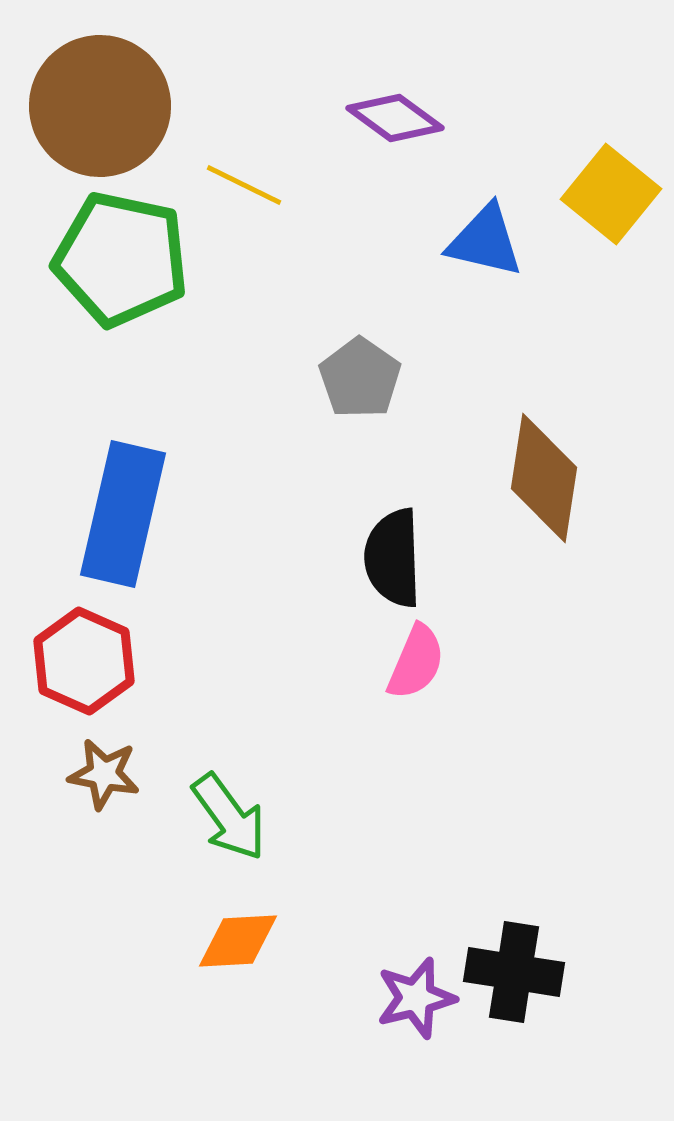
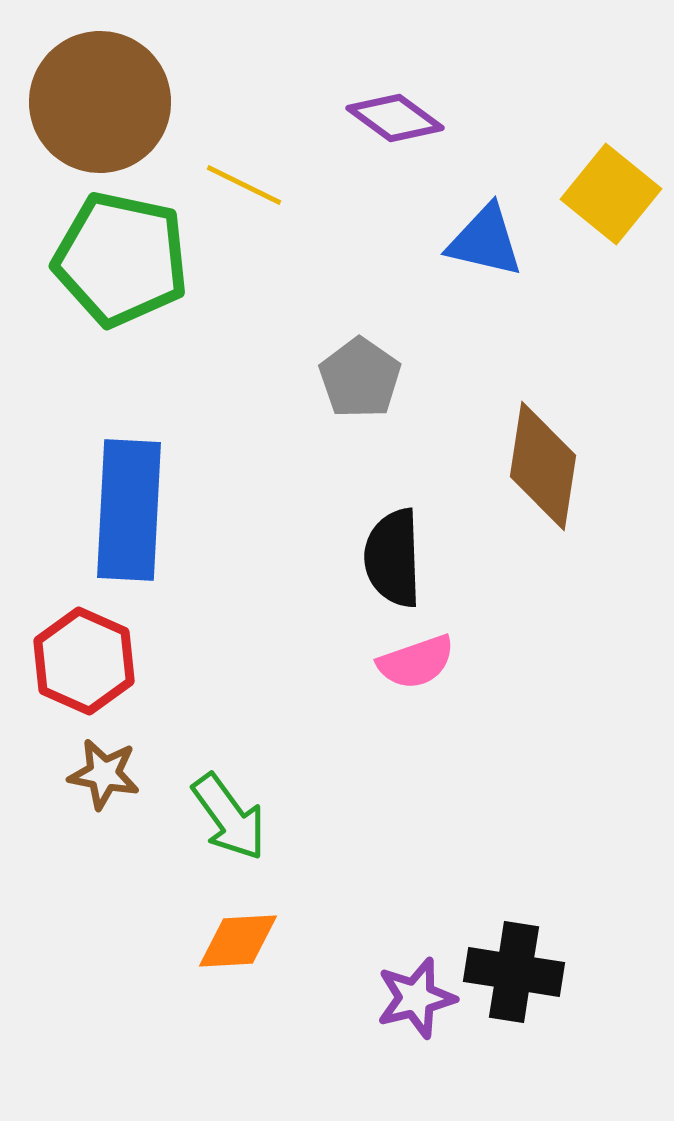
brown circle: moved 4 px up
brown diamond: moved 1 px left, 12 px up
blue rectangle: moved 6 px right, 4 px up; rotated 10 degrees counterclockwise
pink semicircle: rotated 48 degrees clockwise
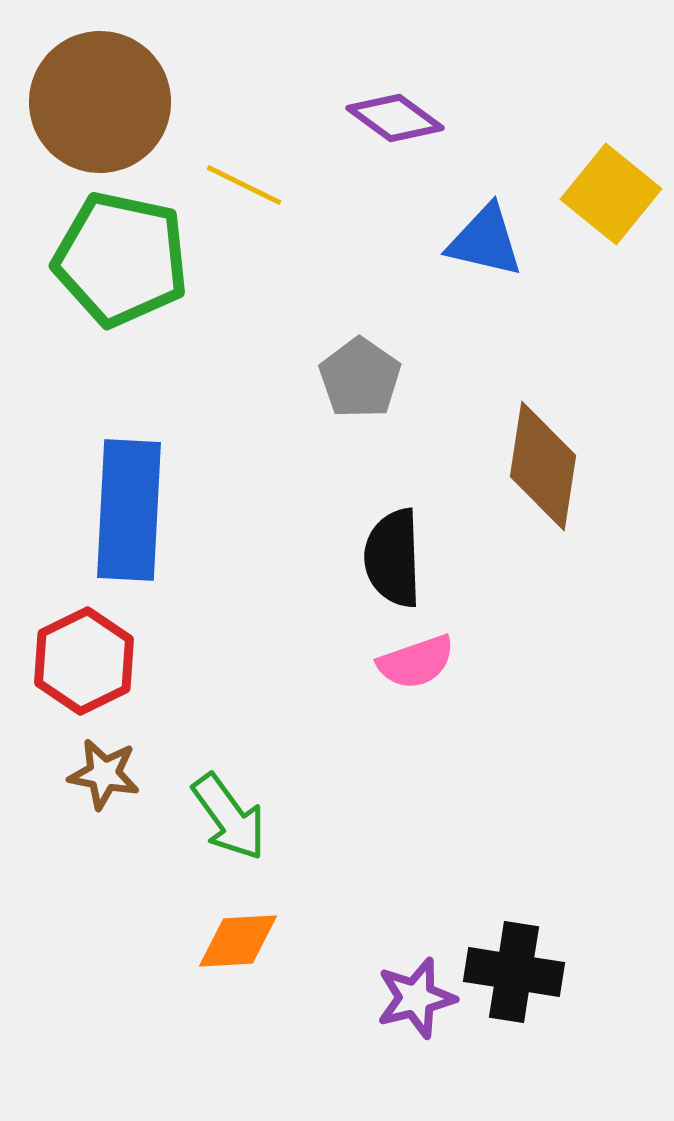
red hexagon: rotated 10 degrees clockwise
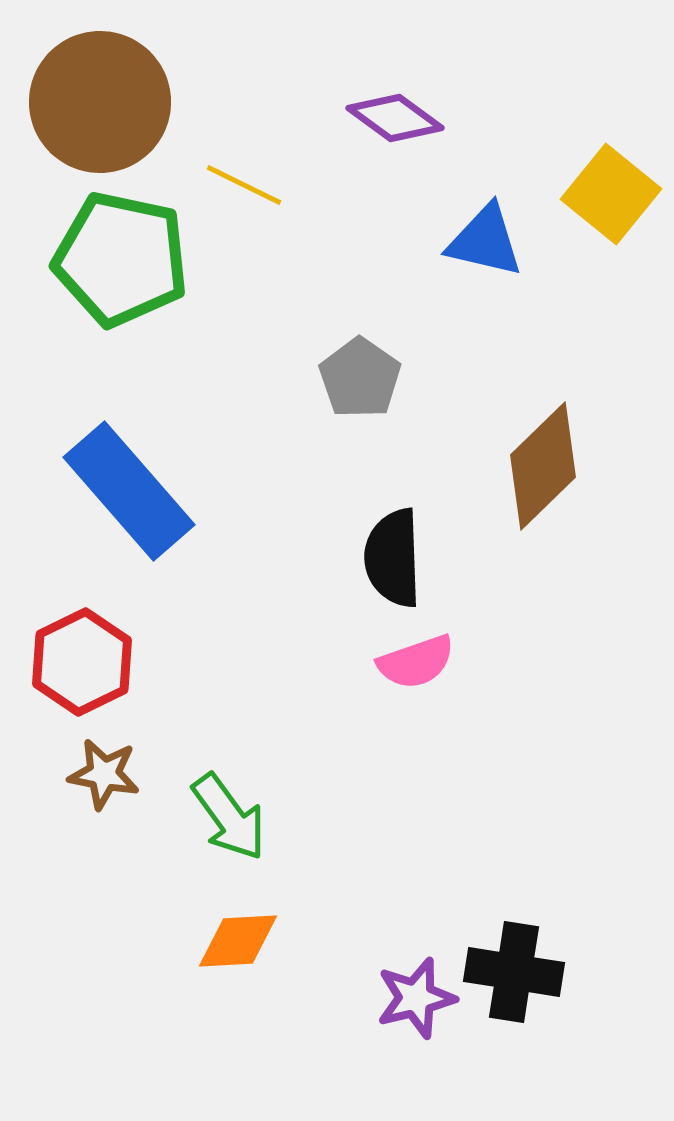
brown diamond: rotated 37 degrees clockwise
blue rectangle: moved 19 px up; rotated 44 degrees counterclockwise
red hexagon: moved 2 px left, 1 px down
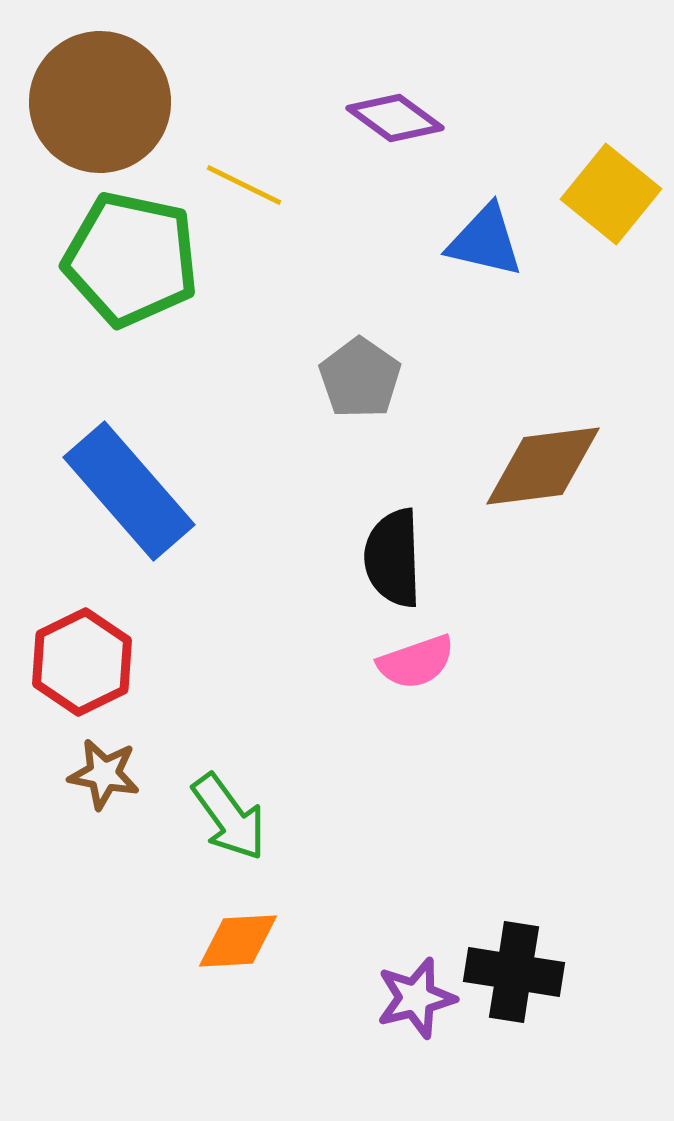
green pentagon: moved 10 px right
brown diamond: rotated 37 degrees clockwise
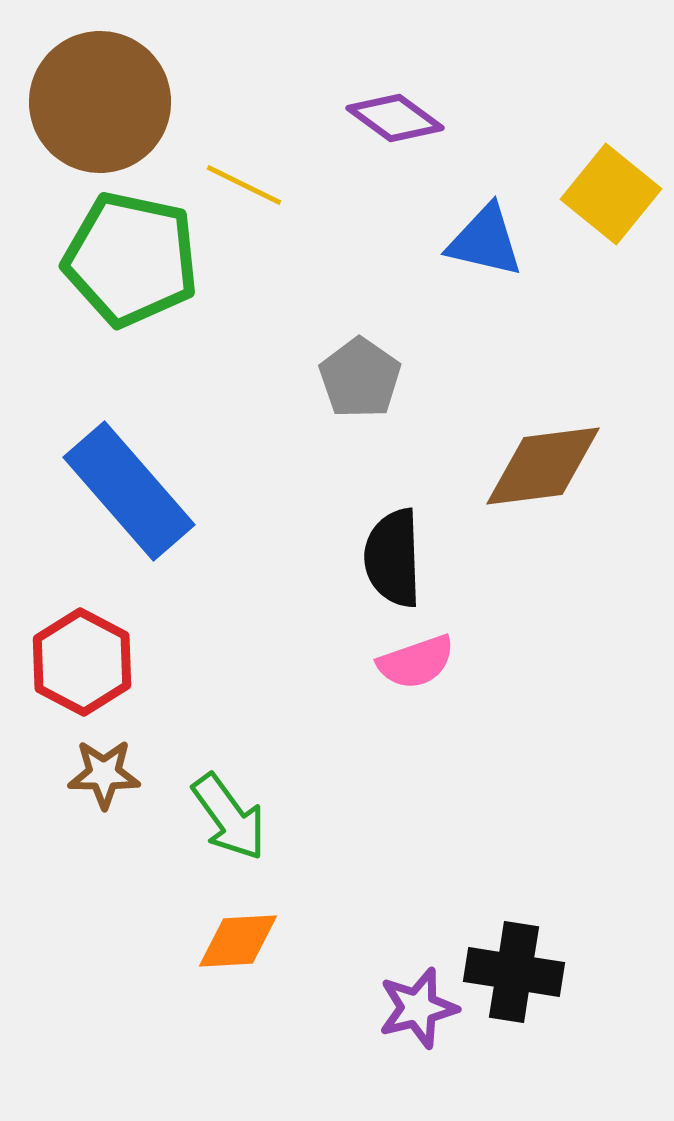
red hexagon: rotated 6 degrees counterclockwise
brown star: rotated 10 degrees counterclockwise
purple star: moved 2 px right, 10 px down
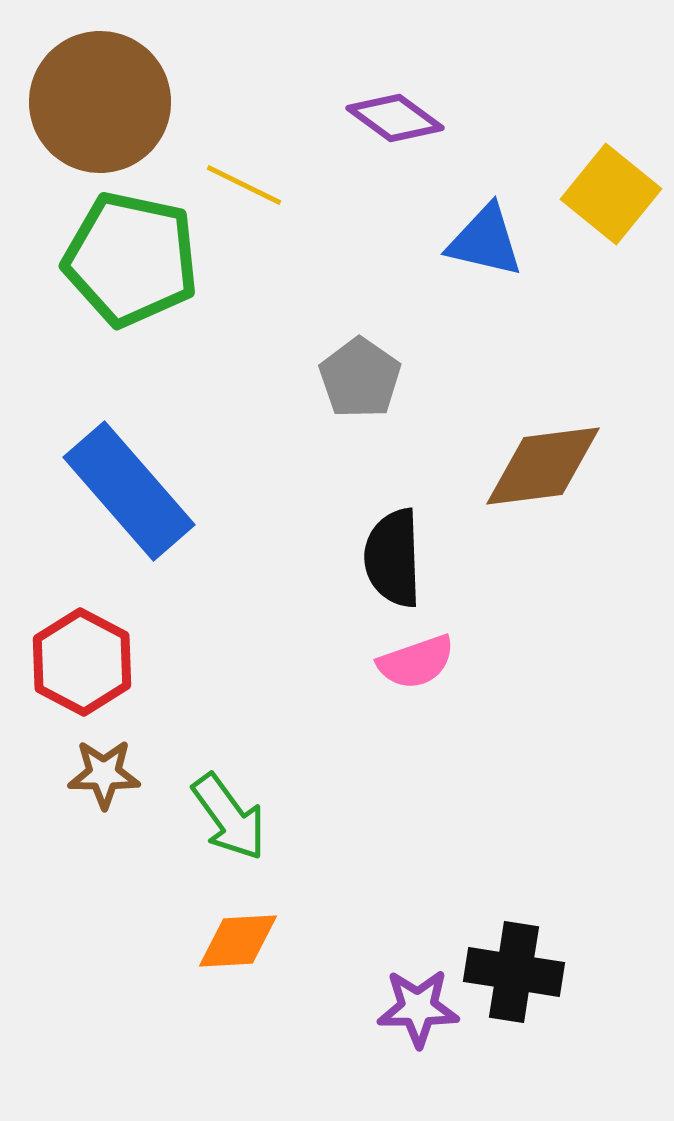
purple star: rotated 14 degrees clockwise
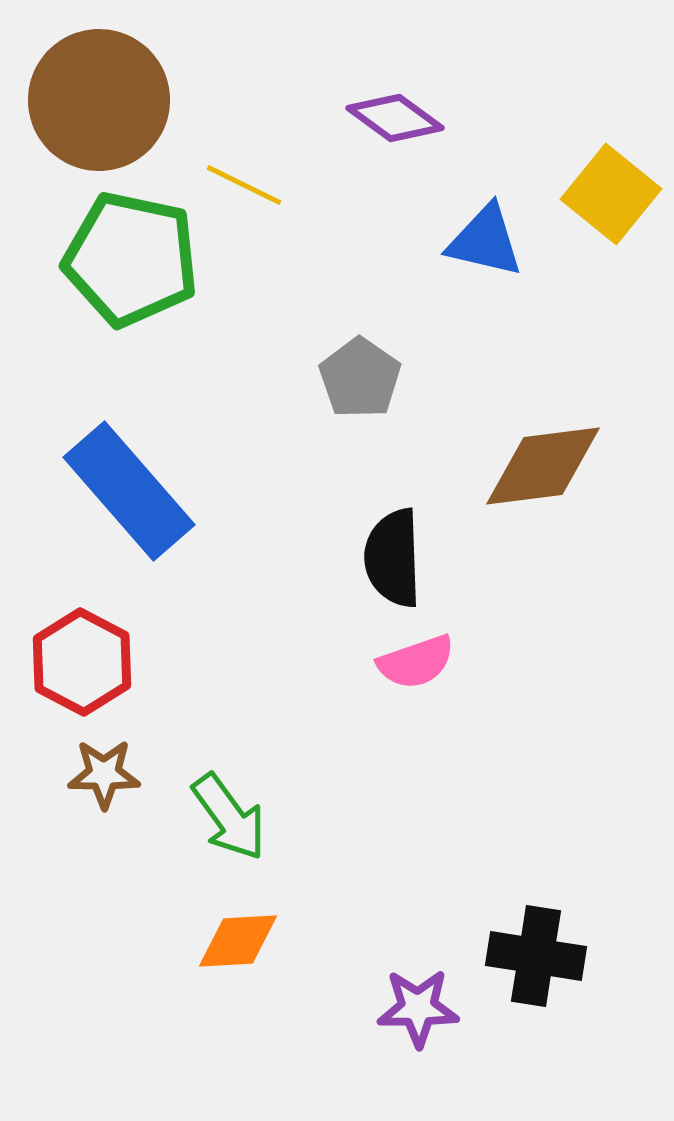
brown circle: moved 1 px left, 2 px up
black cross: moved 22 px right, 16 px up
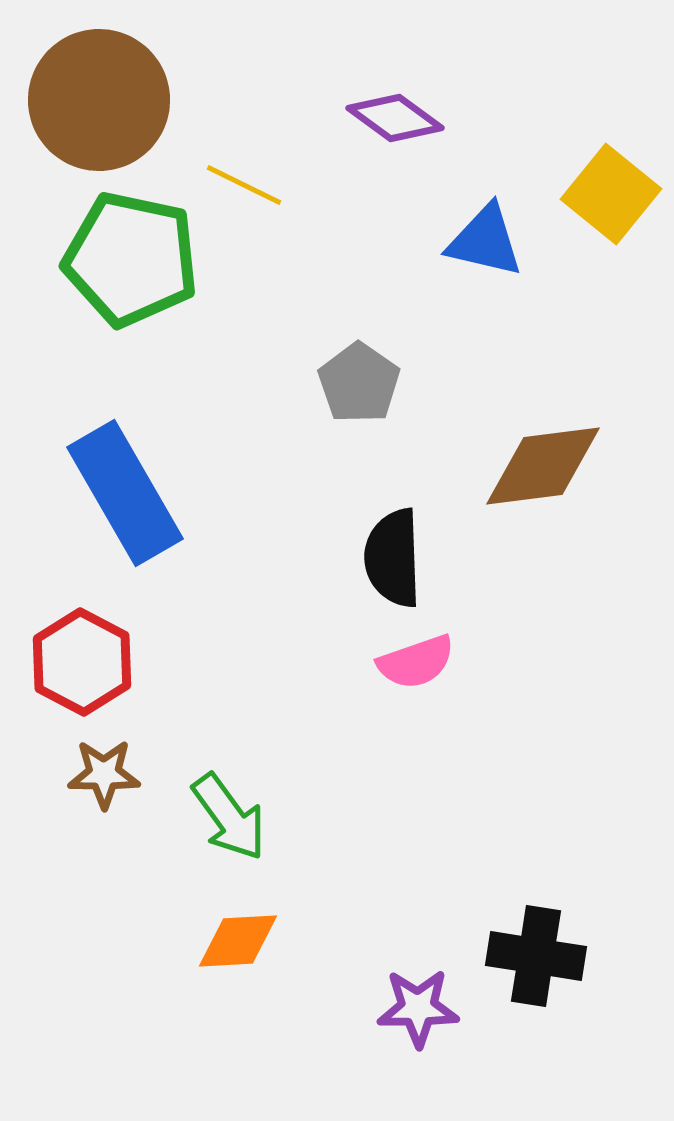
gray pentagon: moved 1 px left, 5 px down
blue rectangle: moved 4 px left, 2 px down; rotated 11 degrees clockwise
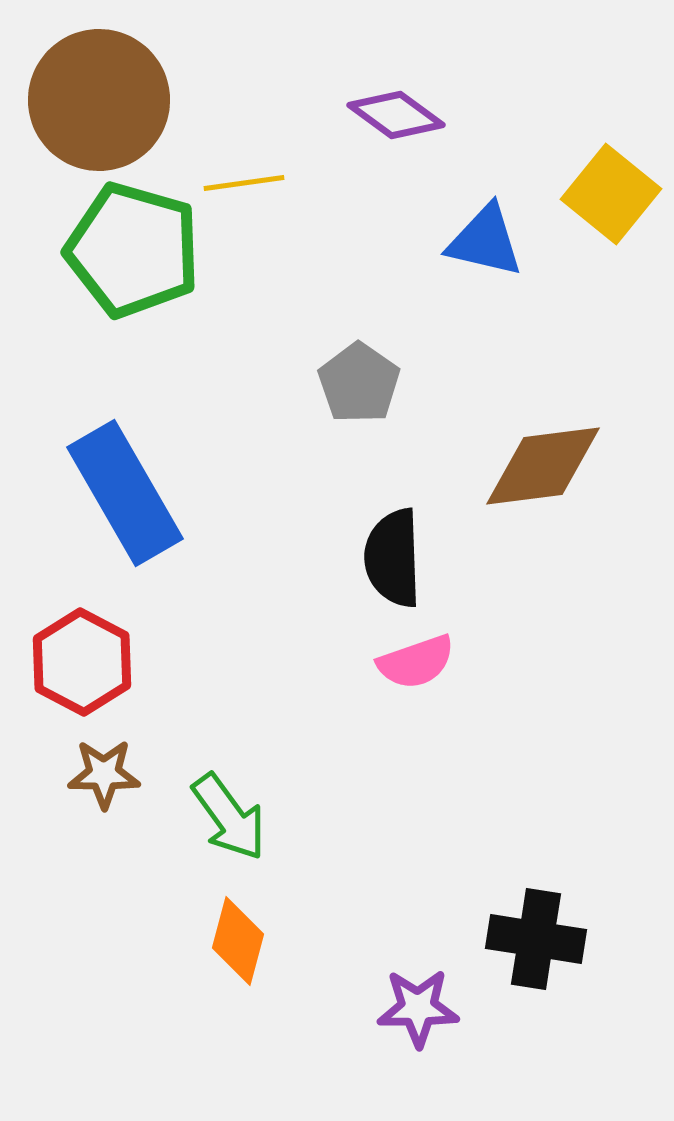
purple diamond: moved 1 px right, 3 px up
yellow line: moved 2 px up; rotated 34 degrees counterclockwise
green pentagon: moved 2 px right, 9 px up; rotated 4 degrees clockwise
orange diamond: rotated 72 degrees counterclockwise
black cross: moved 17 px up
